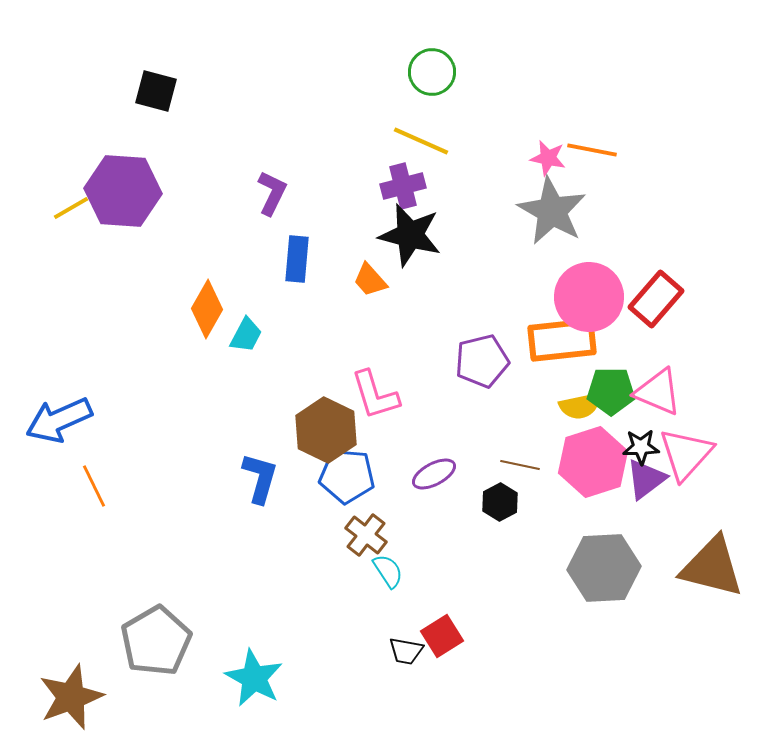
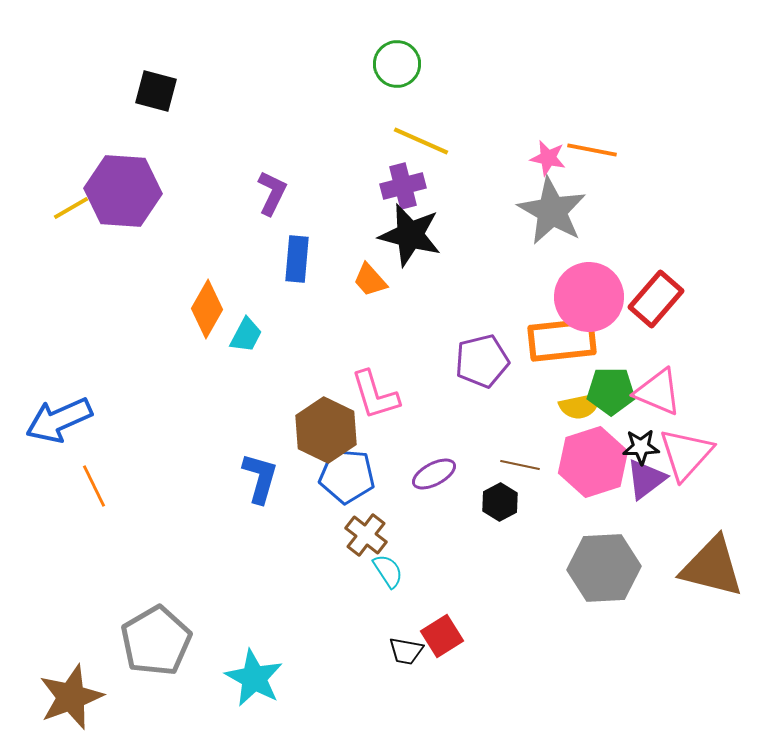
green circle at (432, 72): moved 35 px left, 8 px up
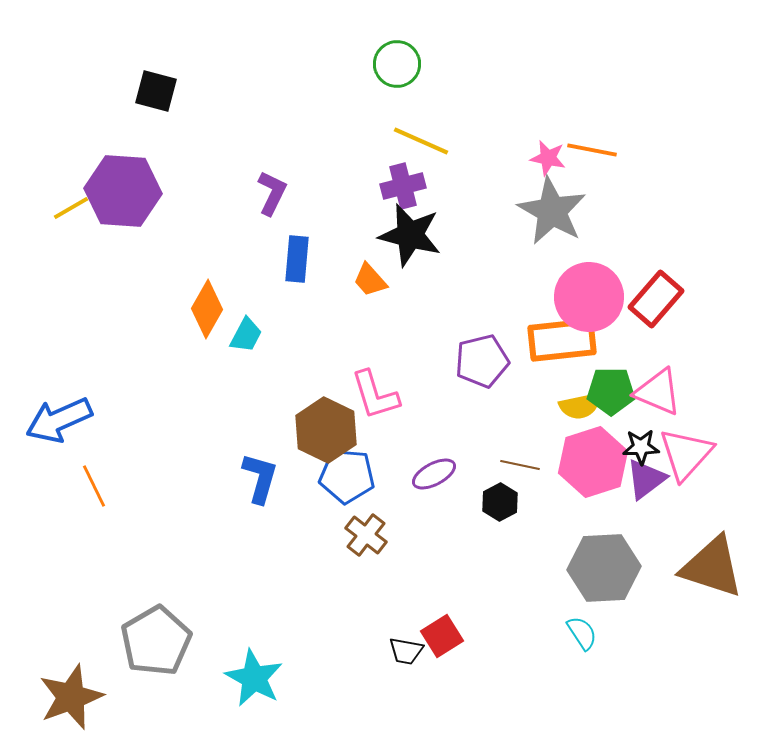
brown triangle at (712, 567): rotated 4 degrees clockwise
cyan semicircle at (388, 571): moved 194 px right, 62 px down
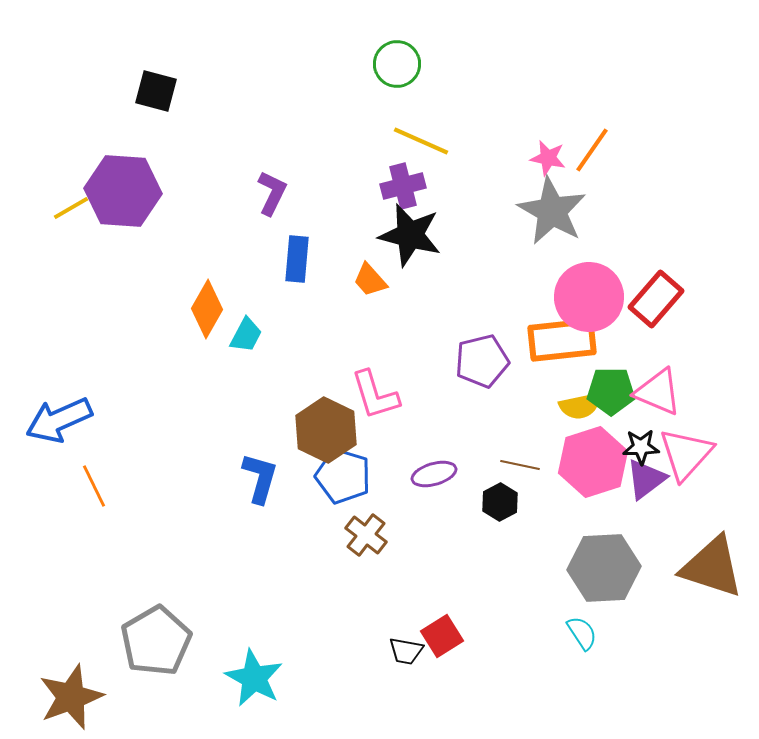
orange line at (592, 150): rotated 66 degrees counterclockwise
purple ellipse at (434, 474): rotated 12 degrees clockwise
blue pentagon at (347, 476): moved 4 px left; rotated 12 degrees clockwise
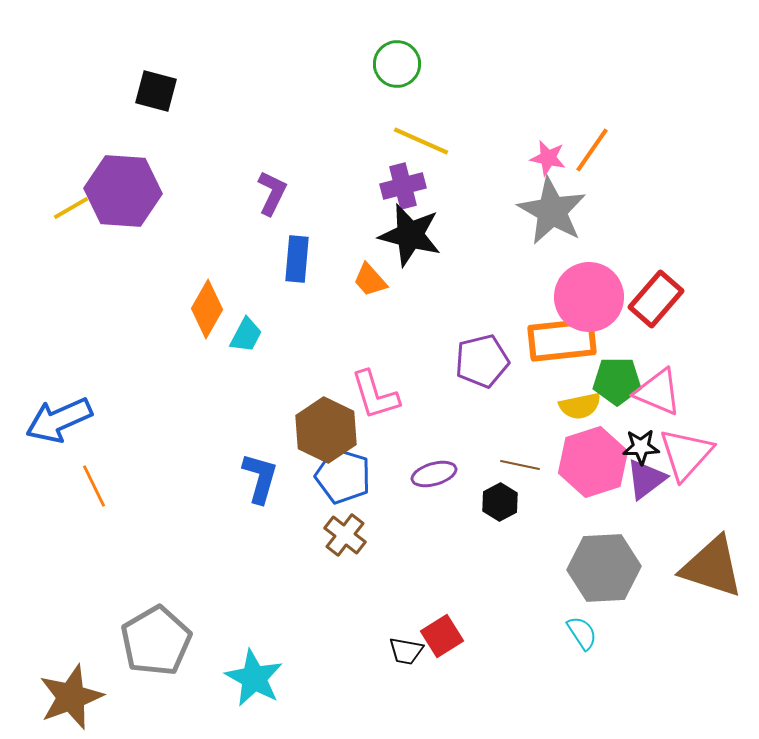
green pentagon at (611, 391): moved 6 px right, 10 px up
brown cross at (366, 535): moved 21 px left
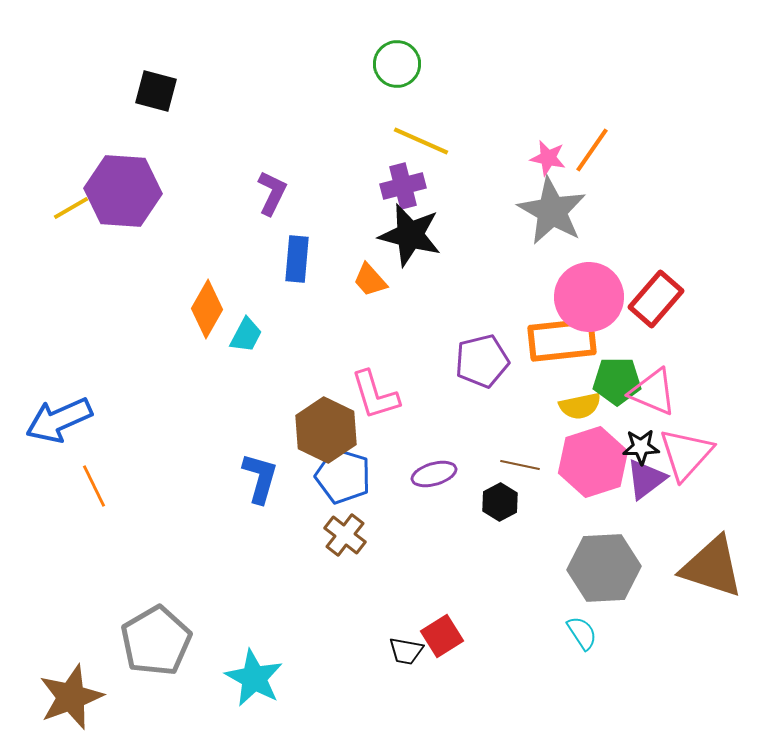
pink triangle at (658, 392): moved 5 px left
